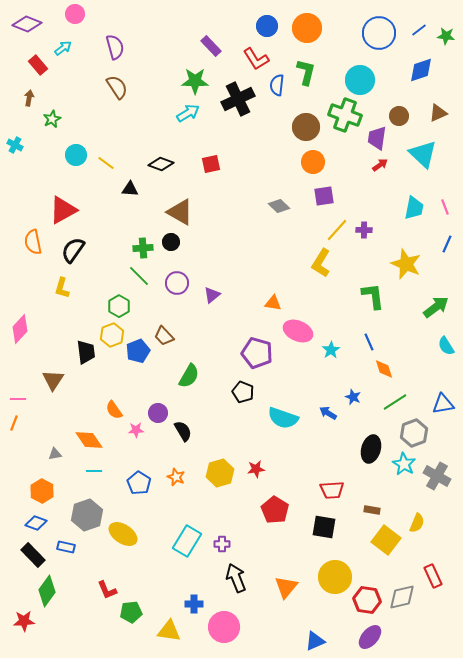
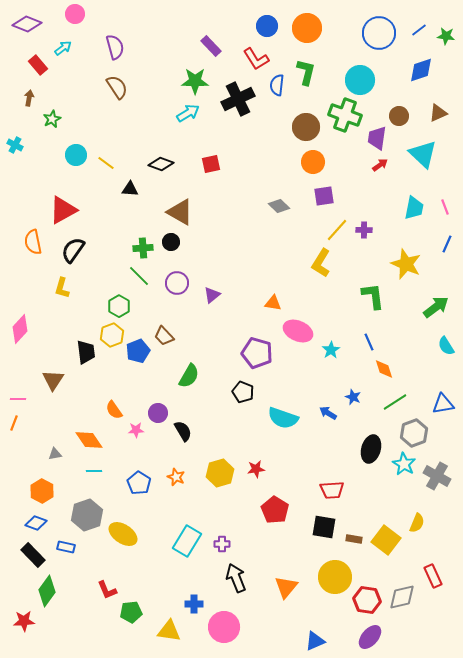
brown rectangle at (372, 510): moved 18 px left, 29 px down
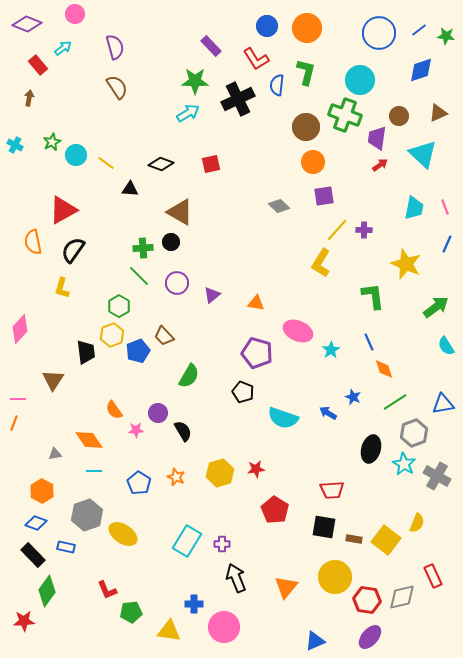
green star at (52, 119): moved 23 px down
orange triangle at (273, 303): moved 17 px left
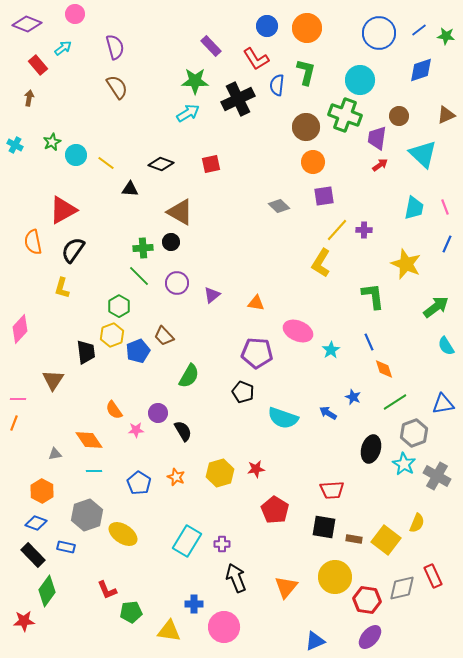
brown triangle at (438, 113): moved 8 px right, 2 px down
purple pentagon at (257, 353): rotated 12 degrees counterclockwise
gray diamond at (402, 597): moved 9 px up
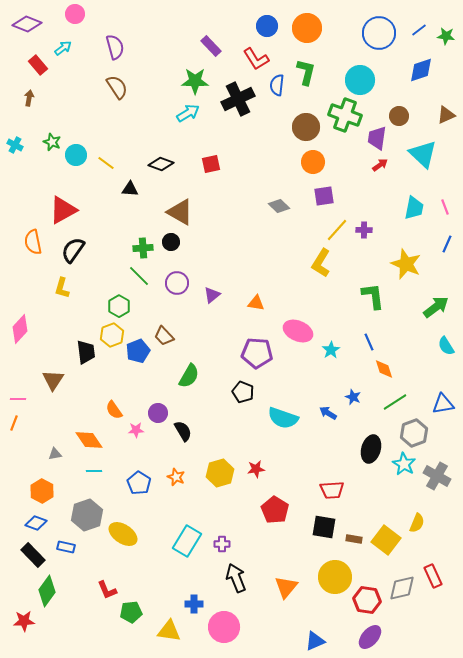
green star at (52, 142): rotated 24 degrees counterclockwise
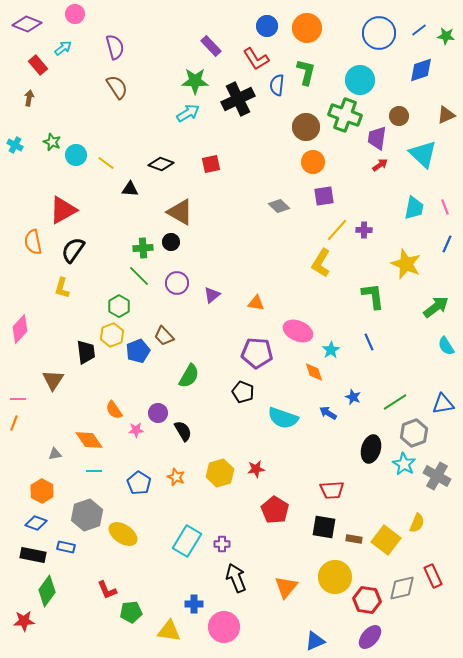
orange diamond at (384, 369): moved 70 px left, 3 px down
black rectangle at (33, 555): rotated 35 degrees counterclockwise
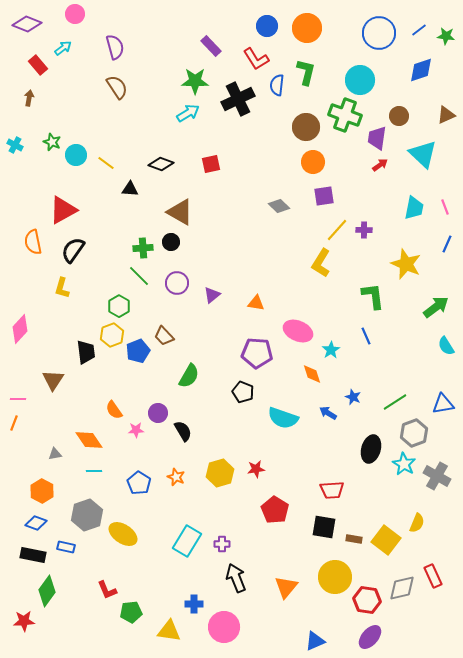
blue line at (369, 342): moved 3 px left, 6 px up
orange diamond at (314, 372): moved 2 px left, 2 px down
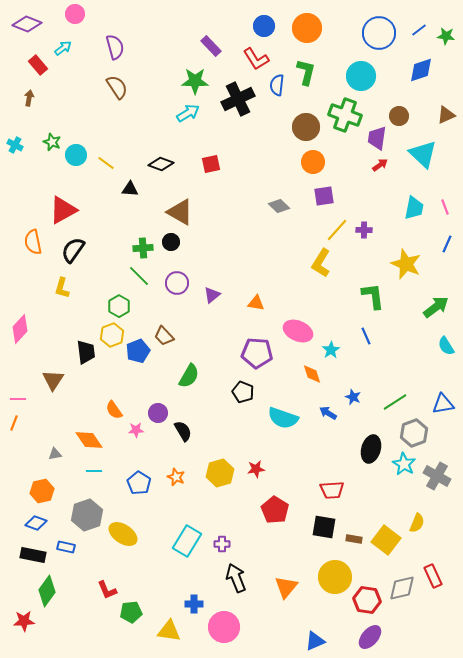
blue circle at (267, 26): moved 3 px left
cyan circle at (360, 80): moved 1 px right, 4 px up
orange hexagon at (42, 491): rotated 20 degrees clockwise
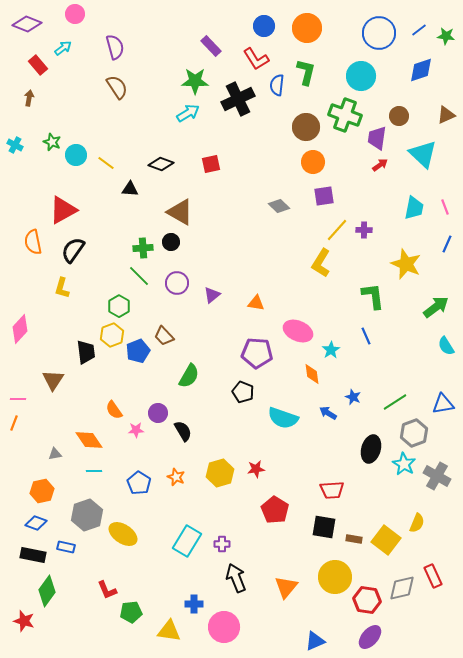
orange diamond at (312, 374): rotated 10 degrees clockwise
red star at (24, 621): rotated 20 degrees clockwise
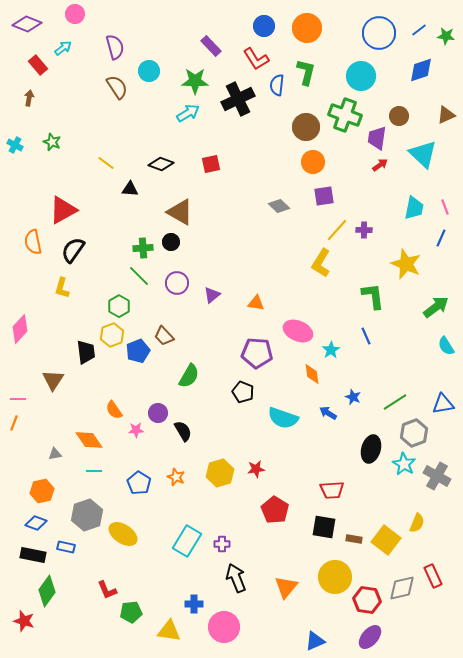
cyan circle at (76, 155): moved 73 px right, 84 px up
blue line at (447, 244): moved 6 px left, 6 px up
